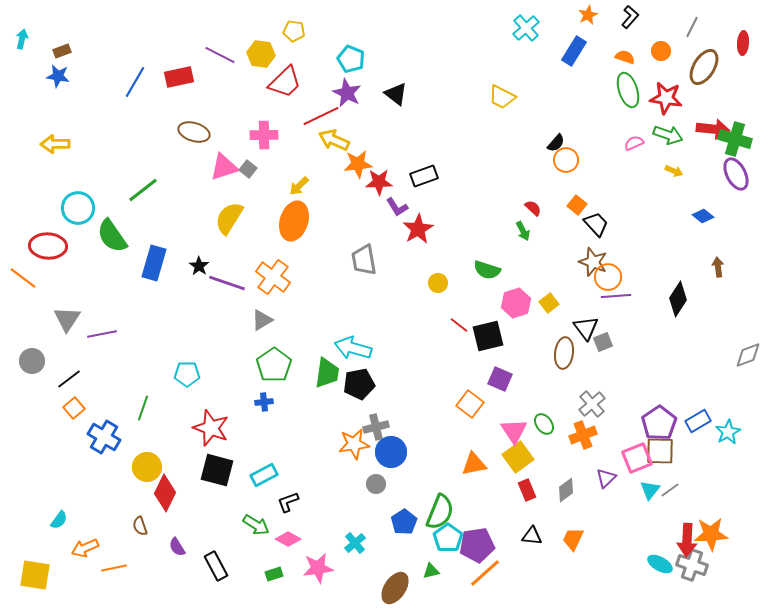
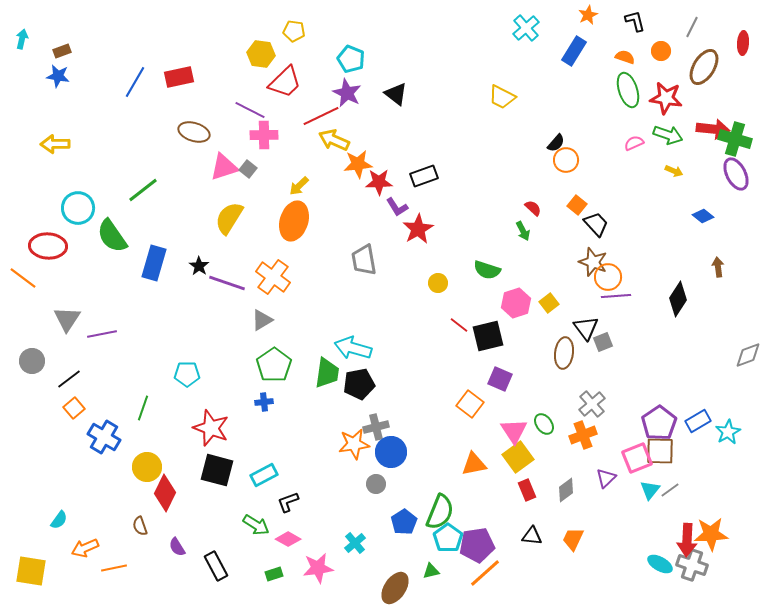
black L-shape at (630, 17): moved 5 px right, 4 px down; rotated 55 degrees counterclockwise
purple line at (220, 55): moved 30 px right, 55 px down
yellow square at (35, 575): moved 4 px left, 4 px up
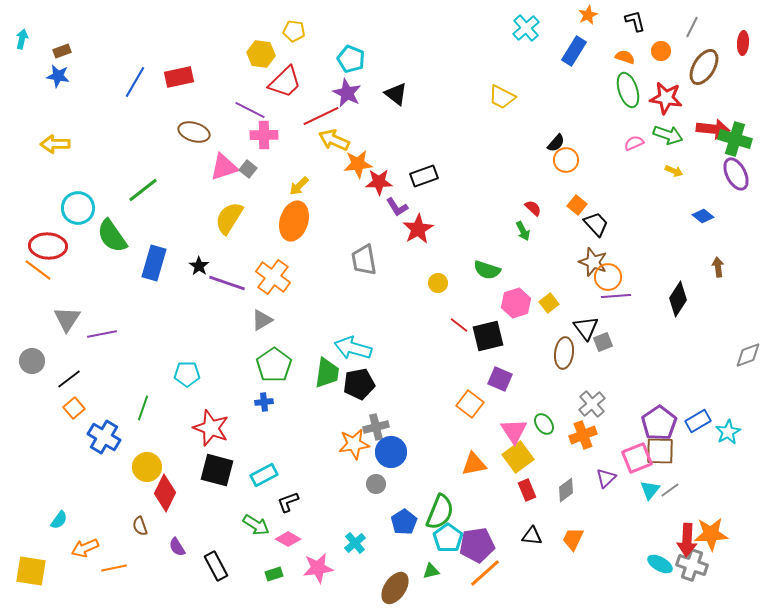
orange line at (23, 278): moved 15 px right, 8 px up
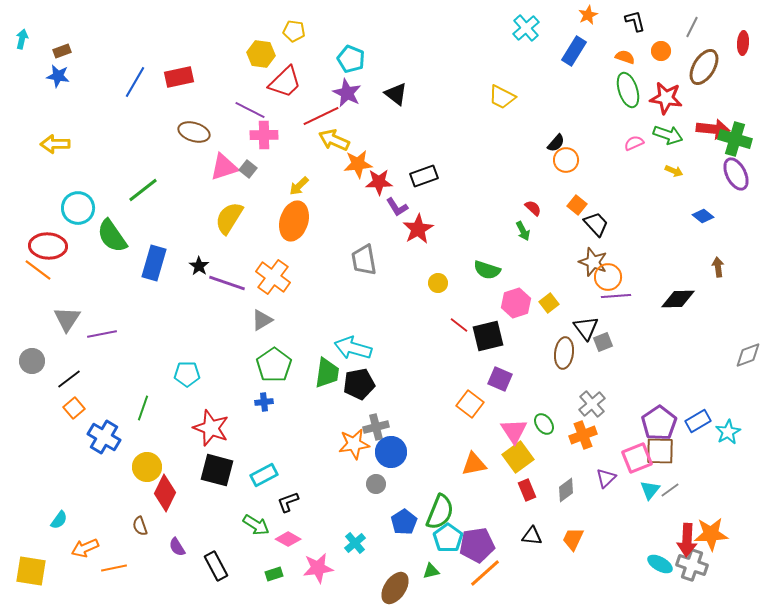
black diamond at (678, 299): rotated 56 degrees clockwise
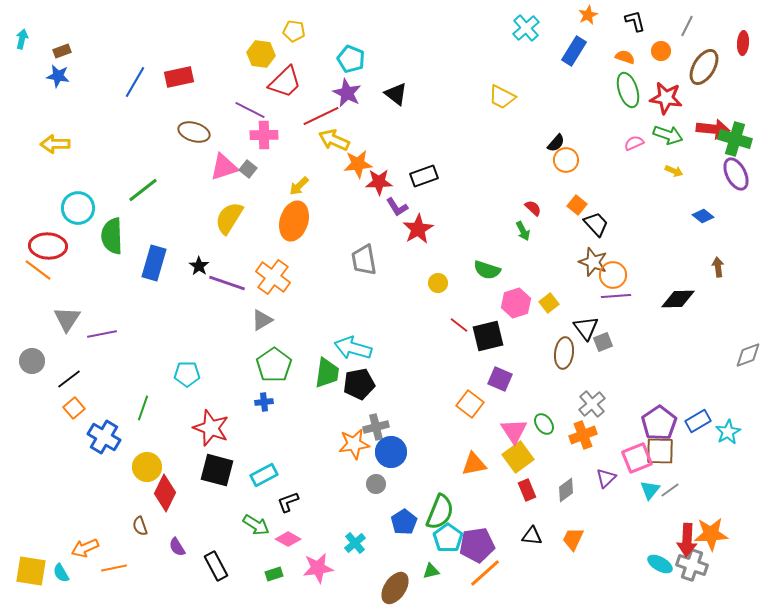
gray line at (692, 27): moved 5 px left, 1 px up
green semicircle at (112, 236): rotated 33 degrees clockwise
orange circle at (608, 277): moved 5 px right, 2 px up
cyan semicircle at (59, 520): moved 2 px right, 53 px down; rotated 114 degrees clockwise
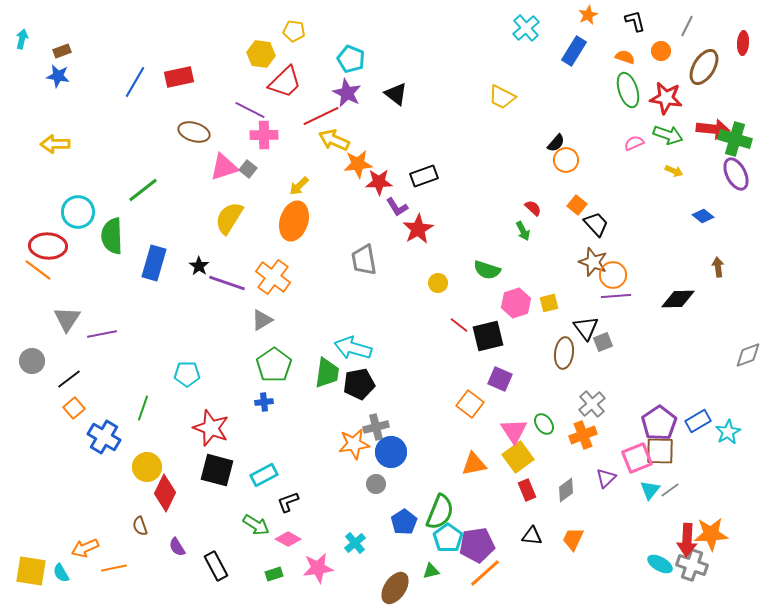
cyan circle at (78, 208): moved 4 px down
yellow square at (549, 303): rotated 24 degrees clockwise
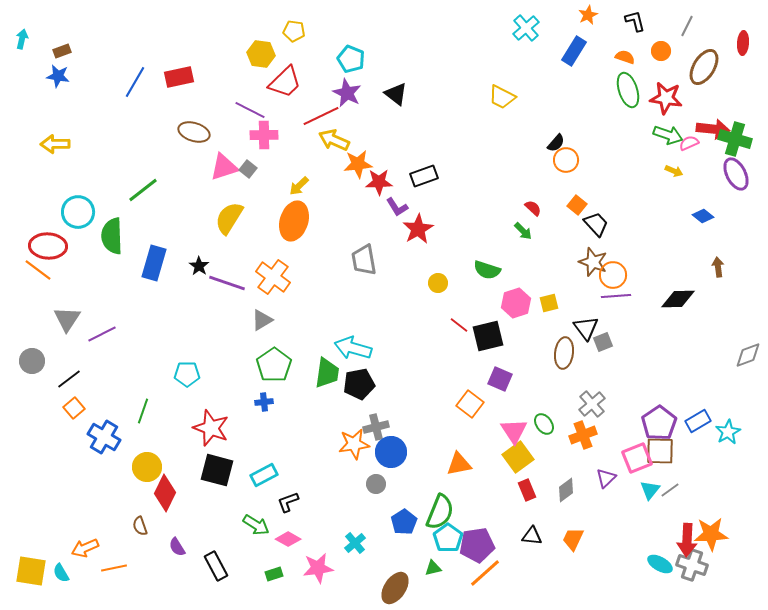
pink semicircle at (634, 143): moved 55 px right
green arrow at (523, 231): rotated 18 degrees counterclockwise
purple line at (102, 334): rotated 16 degrees counterclockwise
green line at (143, 408): moved 3 px down
orange triangle at (474, 464): moved 15 px left
green triangle at (431, 571): moved 2 px right, 3 px up
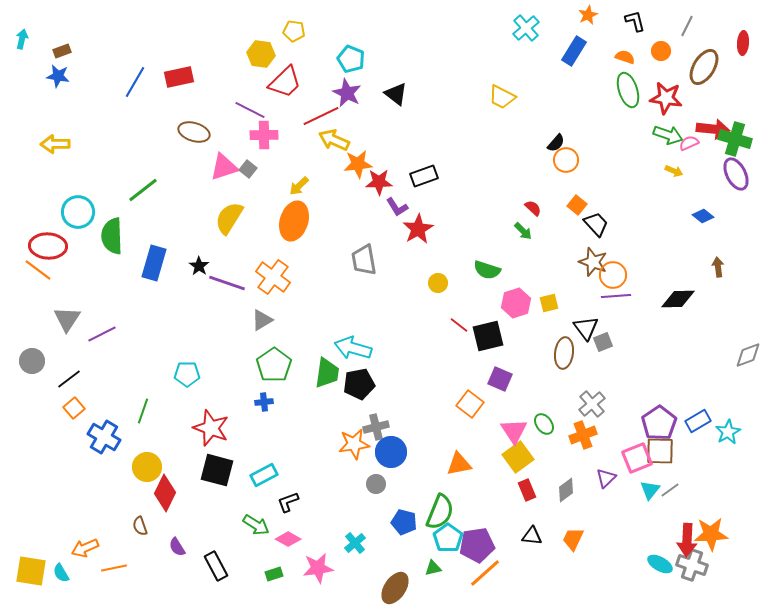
blue pentagon at (404, 522): rotated 25 degrees counterclockwise
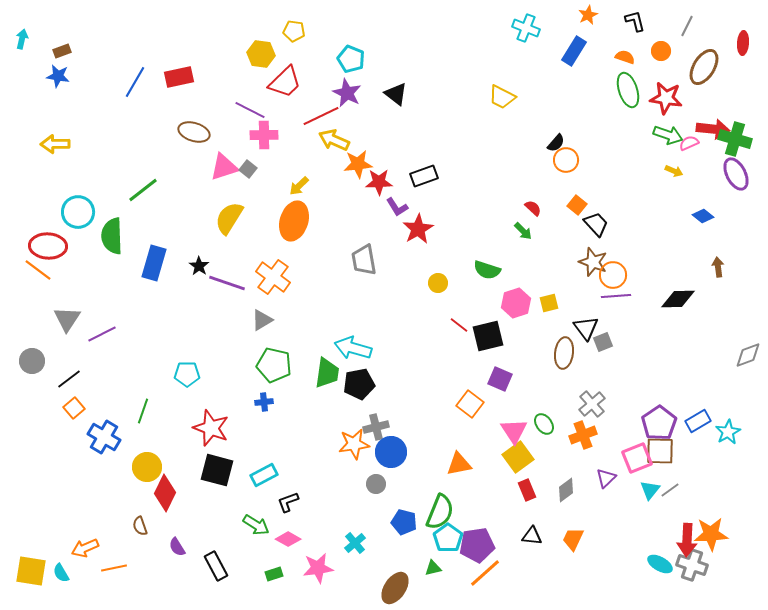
cyan cross at (526, 28): rotated 28 degrees counterclockwise
green pentagon at (274, 365): rotated 24 degrees counterclockwise
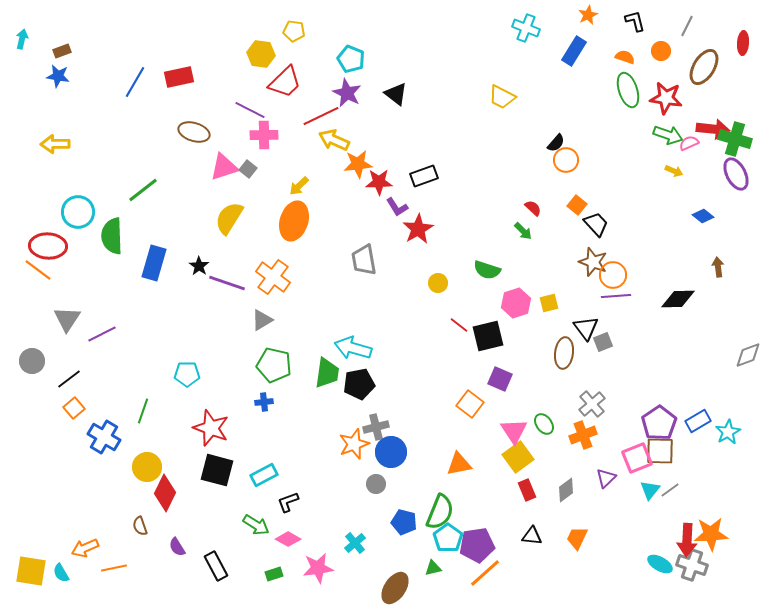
orange star at (354, 444): rotated 12 degrees counterclockwise
orange trapezoid at (573, 539): moved 4 px right, 1 px up
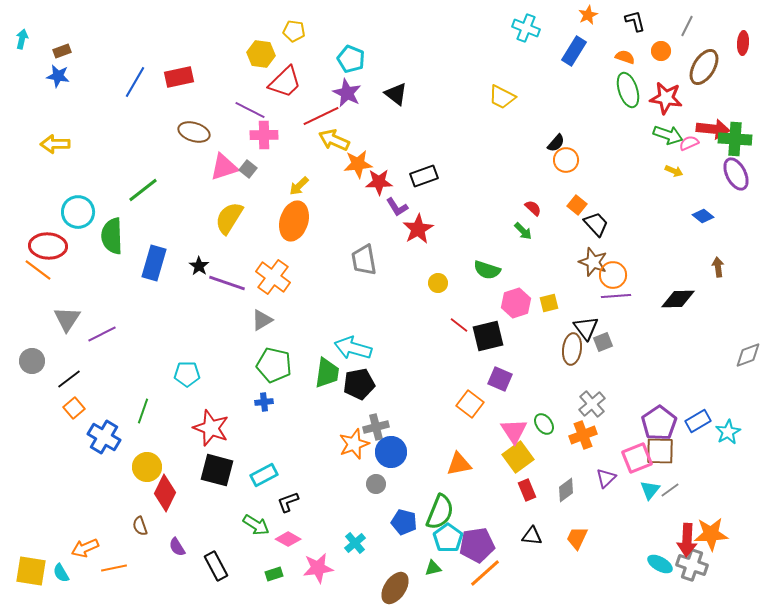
green cross at (735, 139): rotated 12 degrees counterclockwise
brown ellipse at (564, 353): moved 8 px right, 4 px up
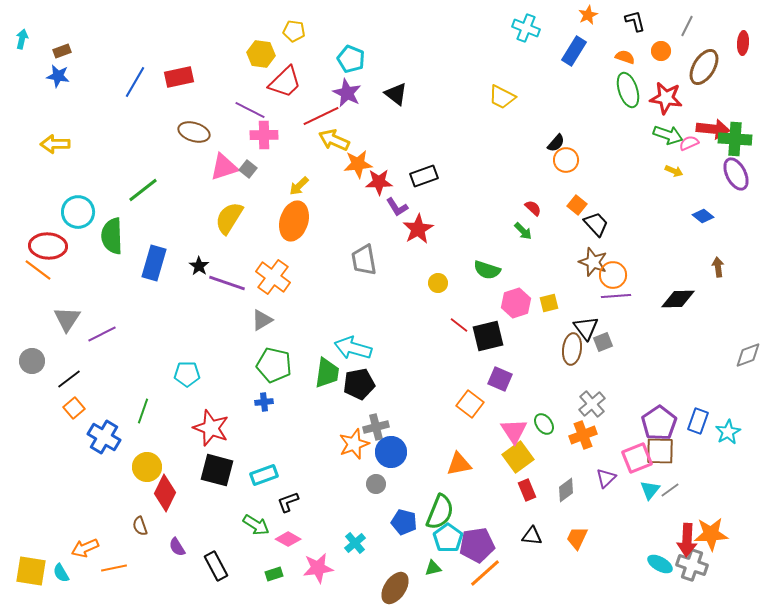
blue rectangle at (698, 421): rotated 40 degrees counterclockwise
cyan rectangle at (264, 475): rotated 8 degrees clockwise
